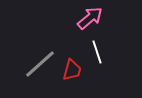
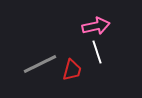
pink arrow: moved 6 px right, 8 px down; rotated 28 degrees clockwise
gray line: rotated 16 degrees clockwise
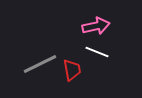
white line: rotated 50 degrees counterclockwise
red trapezoid: rotated 25 degrees counterclockwise
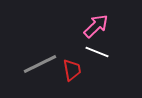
pink arrow: rotated 32 degrees counterclockwise
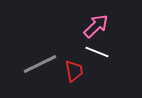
red trapezoid: moved 2 px right, 1 px down
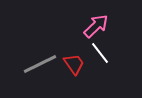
white line: moved 3 px right, 1 px down; rotated 30 degrees clockwise
red trapezoid: moved 7 px up; rotated 25 degrees counterclockwise
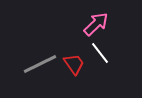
pink arrow: moved 2 px up
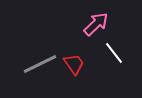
white line: moved 14 px right
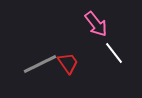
pink arrow: rotated 96 degrees clockwise
red trapezoid: moved 6 px left, 1 px up
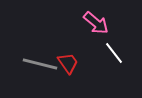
pink arrow: moved 1 px up; rotated 12 degrees counterclockwise
gray line: rotated 40 degrees clockwise
